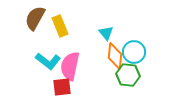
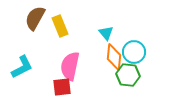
orange diamond: moved 1 px left, 1 px down
cyan L-shape: moved 26 px left, 6 px down; rotated 65 degrees counterclockwise
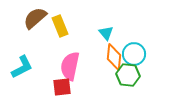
brown semicircle: rotated 20 degrees clockwise
cyan circle: moved 2 px down
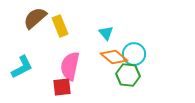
orange diamond: rotated 56 degrees counterclockwise
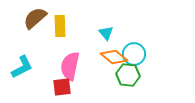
yellow rectangle: rotated 20 degrees clockwise
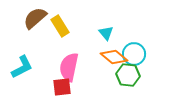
yellow rectangle: rotated 30 degrees counterclockwise
pink semicircle: moved 1 px left, 1 px down
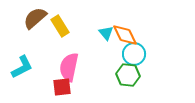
orange diamond: moved 11 px right, 22 px up; rotated 24 degrees clockwise
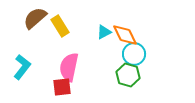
cyan triangle: moved 2 px left, 1 px up; rotated 42 degrees clockwise
cyan L-shape: rotated 25 degrees counterclockwise
green hexagon: rotated 10 degrees clockwise
